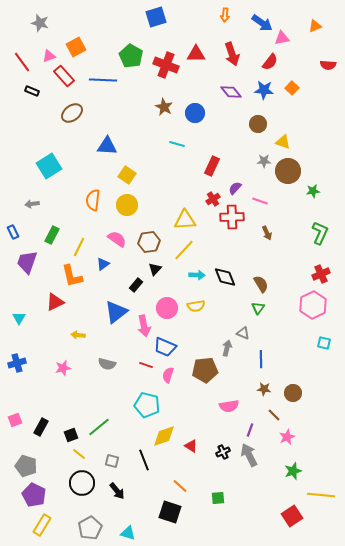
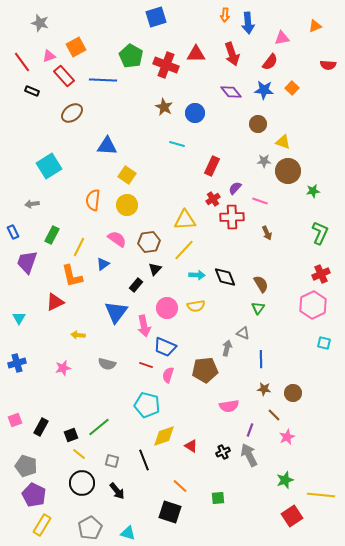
blue arrow at (262, 23): moved 14 px left; rotated 50 degrees clockwise
blue triangle at (116, 312): rotated 15 degrees counterclockwise
green star at (293, 471): moved 8 px left, 9 px down
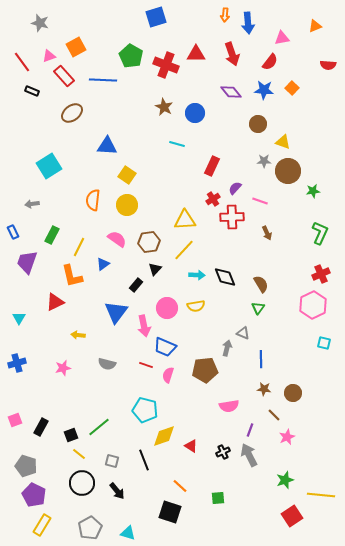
cyan pentagon at (147, 405): moved 2 px left, 5 px down
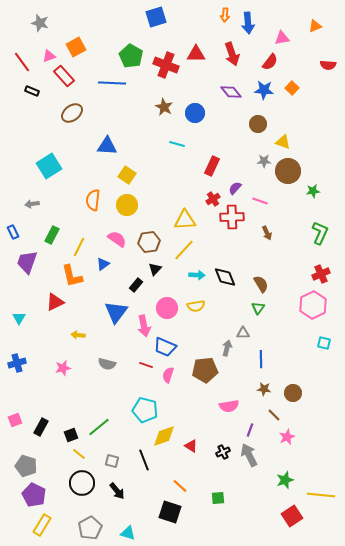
blue line at (103, 80): moved 9 px right, 3 px down
gray triangle at (243, 333): rotated 24 degrees counterclockwise
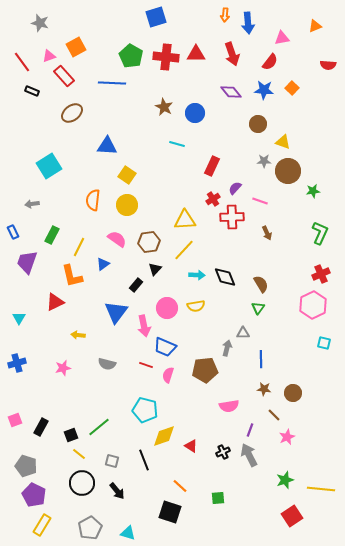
red cross at (166, 65): moved 8 px up; rotated 15 degrees counterclockwise
yellow line at (321, 495): moved 6 px up
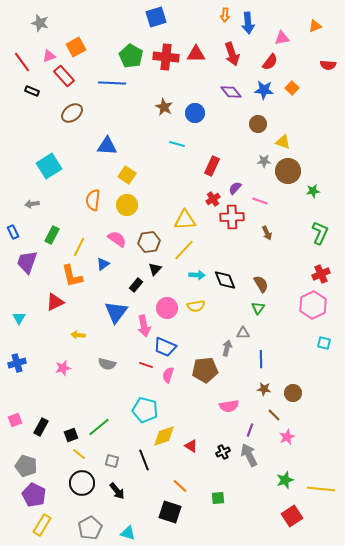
black diamond at (225, 277): moved 3 px down
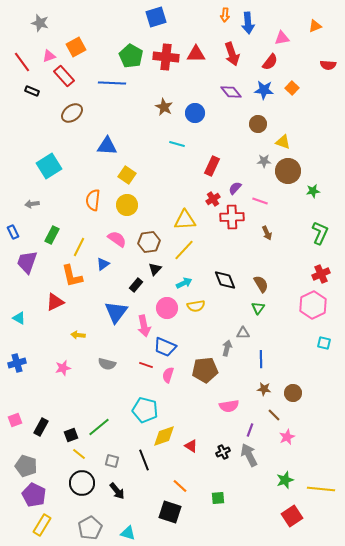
cyan arrow at (197, 275): moved 13 px left, 8 px down; rotated 28 degrees counterclockwise
cyan triangle at (19, 318): rotated 32 degrees counterclockwise
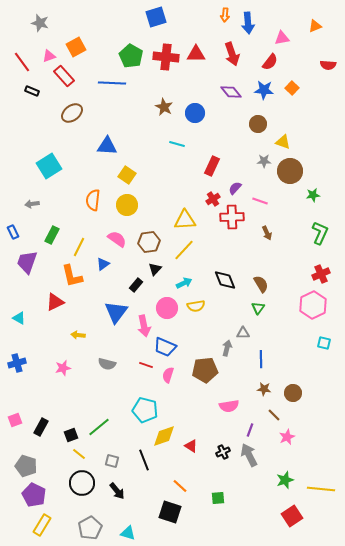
brown circle at (288, 171): moved 2 px right
green star at (313, 191): moved 4 px down
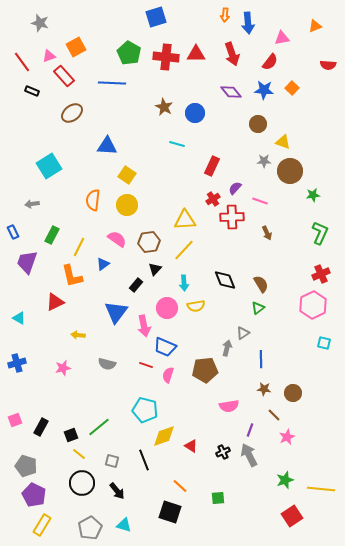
green pentagon at (131, 56): moved 2 px left, 3 px up
cyan arrow at (184, 283): rotated 112 degrees clockwise
green triangle at (258, 308): rotated 16 degrees clockwise
gray triangle at (243, 333): rotated 32 degrees counterclockwise
cyan triangle at (128, 533): moved 4 px left, 8 px up
